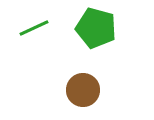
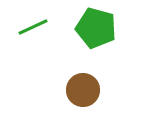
green line: moved 1 px left, 1 px up
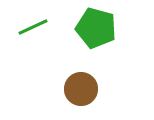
brown circle: moved 2 px left, 1 px up
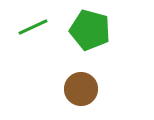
green pentagon: moved 6 px left, 2 px down
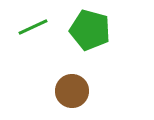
brown circle: moved 9 px left, 2 px down
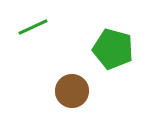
green pentagon: moved 23 px right, 19 px down
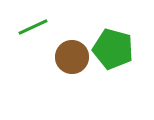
brown circle: moved 34 px up
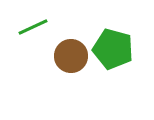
brown circle: moved 1 px left, 1 px up
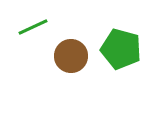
green pentagon: moved 8 px right
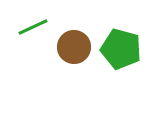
brown circle: moved 3 px right, 9 px up
